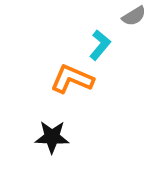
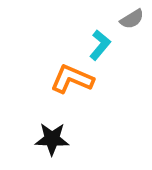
gray semicircle: moved 2 px left, 3 px down
black star: moved 2 px down
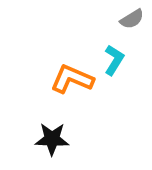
cyan L-shape: moved 14 px right, 15 px down; rotated 8 degrees counterclockwise
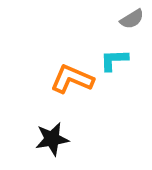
cyan L-shape: rotated 124 degrees counterclockwise
black star: rotated 12 degrees counterclockwise
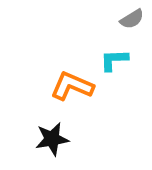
orange L-shape: moved 7 px down
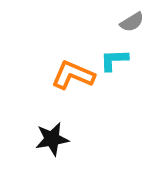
gray semicircle: moved 3 px down
orange L-shape: moved 1 px right, 11 px up
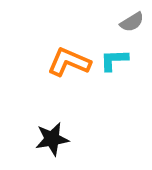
orange L-shape: moved 4 px left, 13 px up
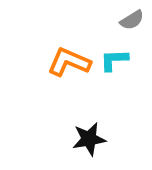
gray semicircle: moved 2 px up
black star: moved 37 px right
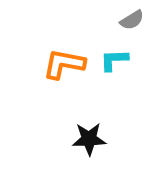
orange L-shape: moved 5 px left, 2 px down; rotated 12 degrees counterclockwise
black star: rotated 8 degrees clockwise
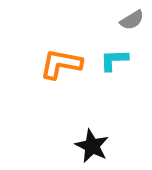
orange L-shape: moved 3 px left
black star: moved 3 px right, 7 px down; rotated 28 degrees clockwise
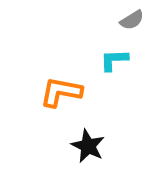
orange L-shape: moved 28 px down
black star: moved 4 px left
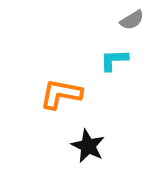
orange L-shape: moved 2 px down
